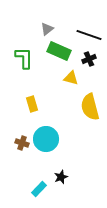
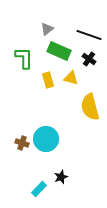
black cross: rotated 32 degrees counterclockwise
yellow rectangle: moved 16 px right, 24 px up
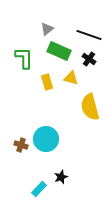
yellow rectangle: moved 1 px left, 2 px down
brown cross: moved 1 px left, 2 px down
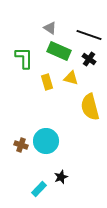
gray triangle: moved 3 px right, 1 px up; rotated 48 degrees counterclockwise
cyan circle: moved 2 px down
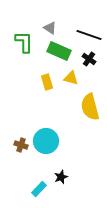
green L-shape: moved 16 px up
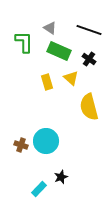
black line: moved 5 px up
yellow triangle: rotated 28 degrees clockwise
yellow semicircle: moved 1 px left
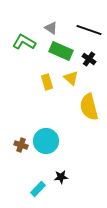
gray triangle: moved 1 px right
green L-shape: rotated 60 degrees counterclockwise
green rectangle: moved 2 px right
black star: rotated 16 degrees clockwise
cyan rectangle: moved 1 px left
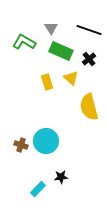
gray triangle: rotated 24 degrees clockwise
black cross: rotated 16 degrees clockwise
